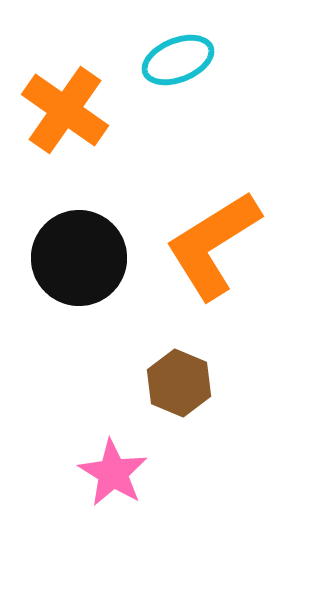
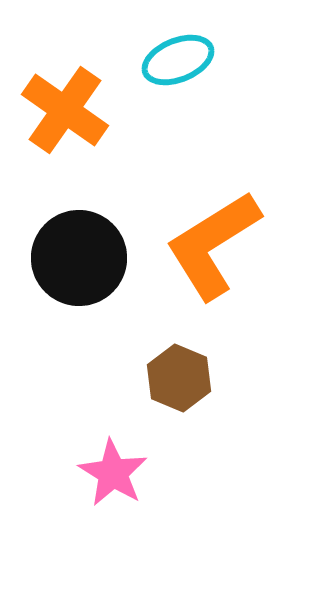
brown hexagon: moved 5 px up
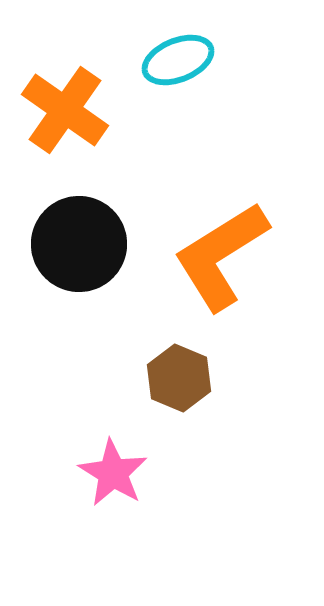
orange L-shape: moved 8 px right, 11 px down
black circle: moved 14 px up
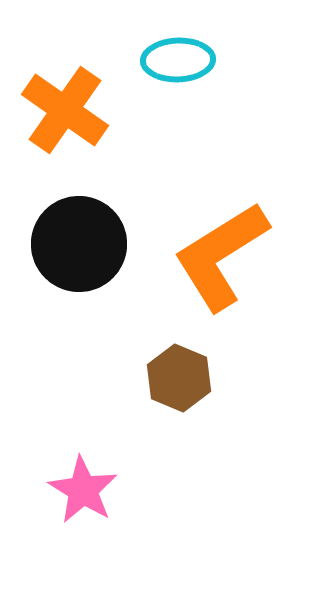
cyan ellipse: rotated 20 degrees clockwise
pink star: moved 30 px left, 17 px down
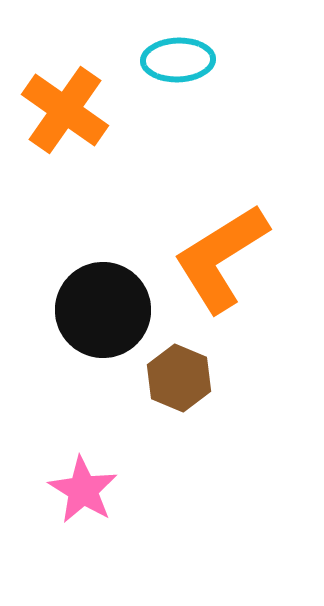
black circle: moved 24 px right, 66 px down
orange L-shape: moved 2 px down
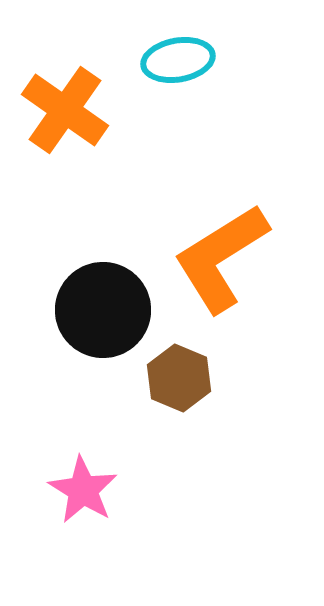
cyan ellipse: rotated 8 degrees counterclockwise
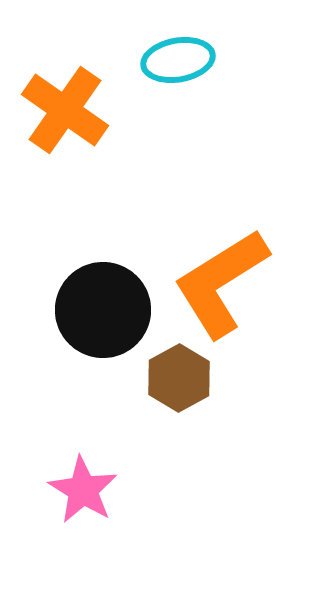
orange L-shape: moved 25 px down
brown hexagon: rotated 8 degrees clockwise
